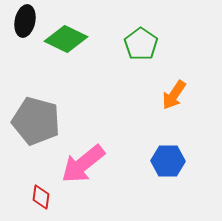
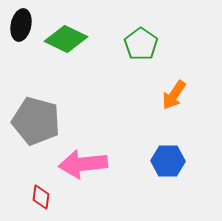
black ellipse: moved 4 px left, 4 px down
pink arrow: rotated 33 degrees clockwise
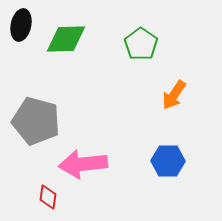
green diamond: rotated 27 degrees counterclockwise
red diamond: moved 7 px right
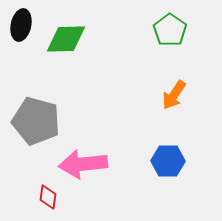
green pentagon: moved 29 px right, 14 px up
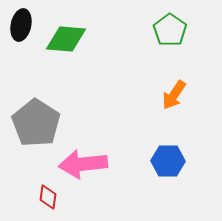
green diamond: rotated 6 degrees clockwise
gray pentagon: moved 2 px down; rotated 18 degrees clockwise
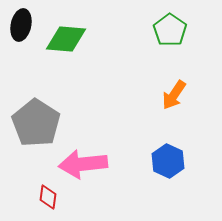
blue hexagon: rotated 24 degrees clockwise
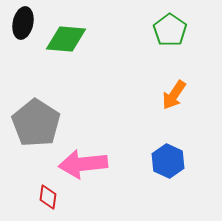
black ellipse: moved 2 px right, 2 px up
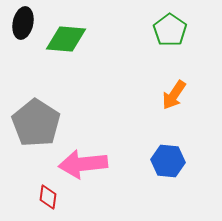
blue hexagon: rotated 20 degrees counterclockwise
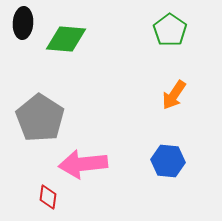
black ellipse: rotated 8 degrees counterclockwise
gray pentagon: moved 4 px right, 5 px up
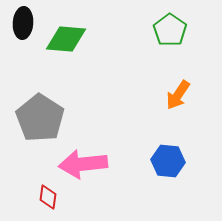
orange arrow: moved 4 px right
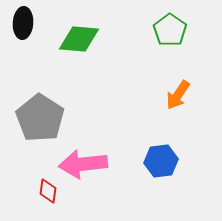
green diamond: moved 13 px right
blue hexagon: moved 7 px left; rotated 12 degrees counterclockwise
red diamond: moved 6 px up
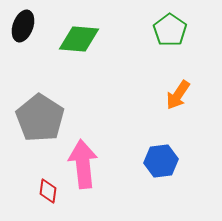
black ellipse: moved 3 px down; rotated 16 degrees clockwise
pink arrow: rotated 90 degrees clockwise
